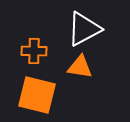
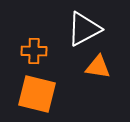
orange triangle: moved 18 px right
orange square: moved 1 px up
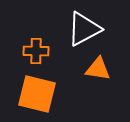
orange cross: moved 2 px right
orange triangle: moved 2 px down
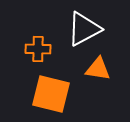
orange cross: moved 2 px right, 2 px up
orange square: moved 14 px right
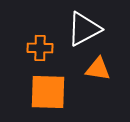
orange cross: moved 2 px right, 1 px up
orange square: moved 3 px left, 2 px up; rotated 12 degrees counterclockwise
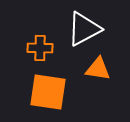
orange square: rotated 6 degrees clockwise
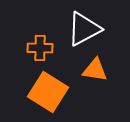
orange triangle: moved 3 px left, 1 px down
orange square: rotated 24 degrees clockwise
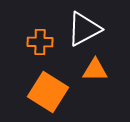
orange cross: moved 6 px up
orange triangle: rotated 8 degrees counterclockwise
